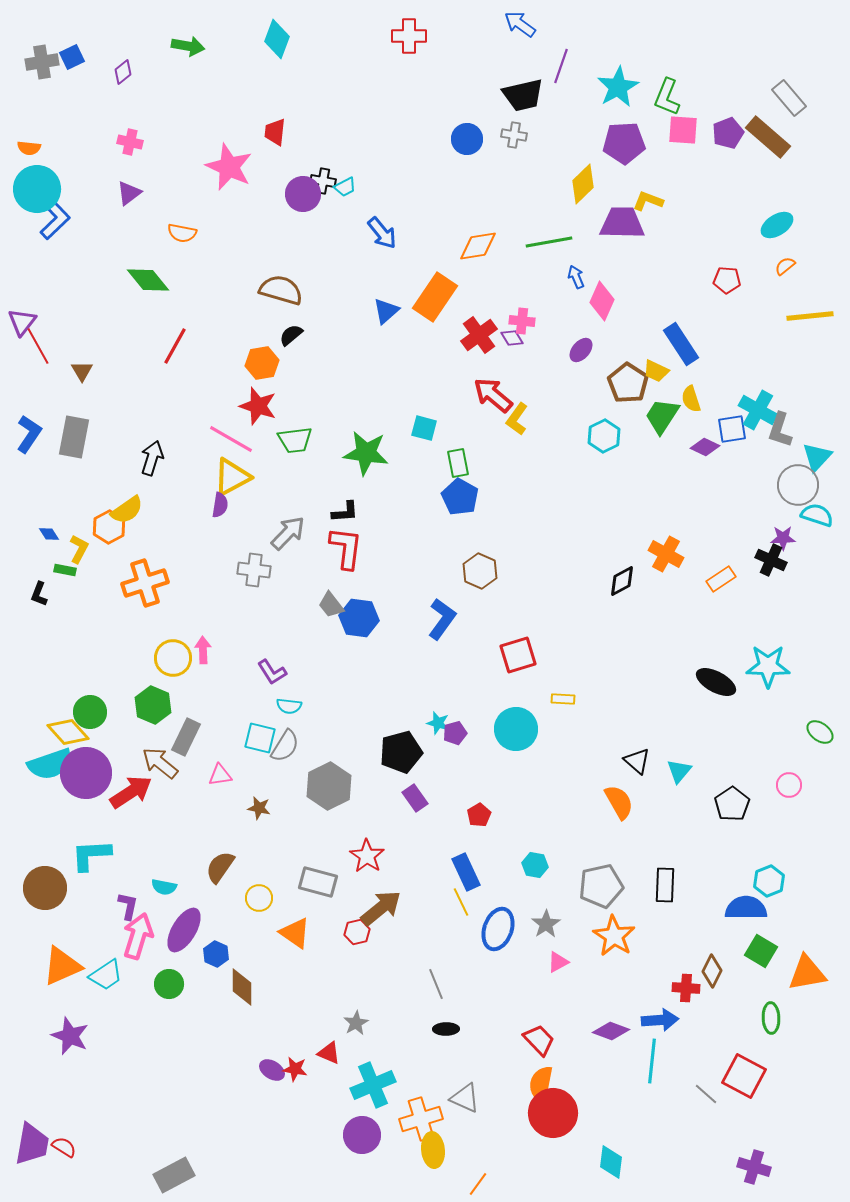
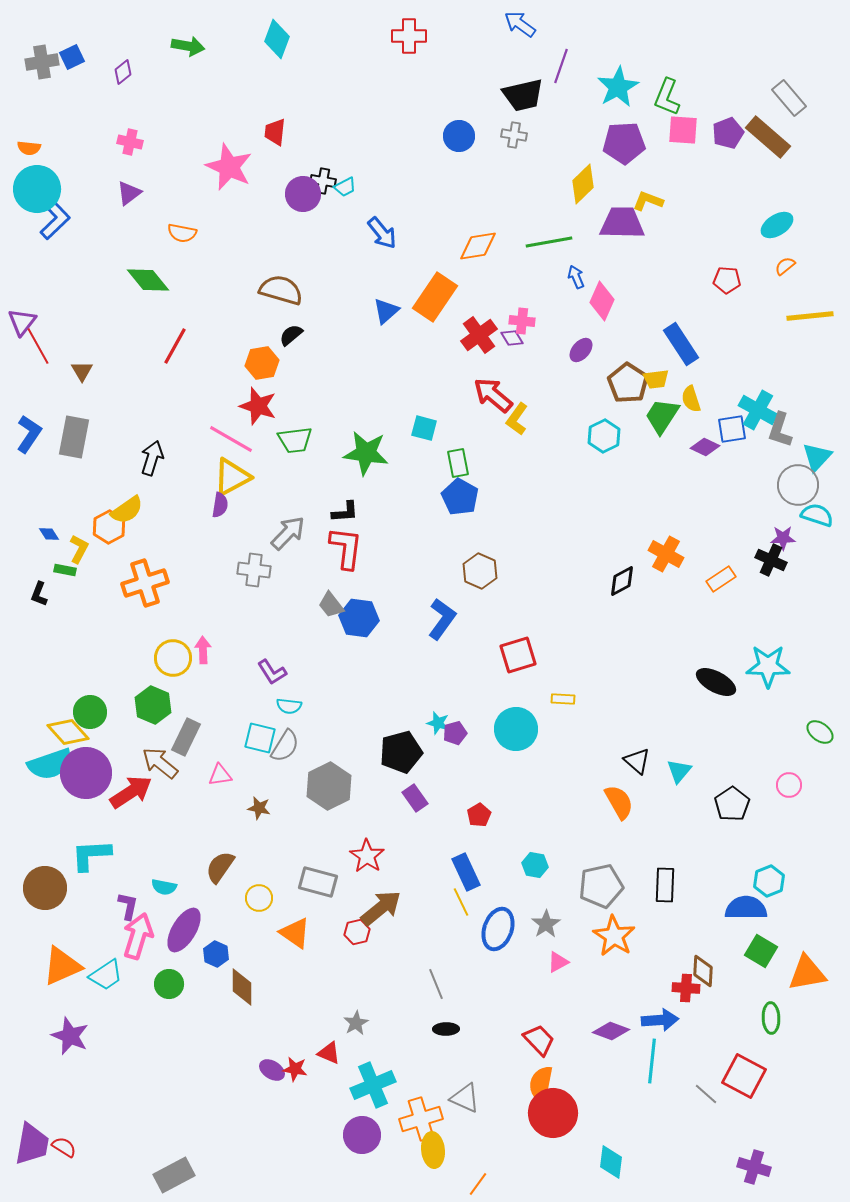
blue circle at (467, 139): moved 8 px left, 3 px up
yellow trapezoid at (656, 371): moved 8 px down; rotated 32 degrees counterclockwise
brown diamond at (712, 971): moved 9 px left; rotated 24 degrees counterclockwise
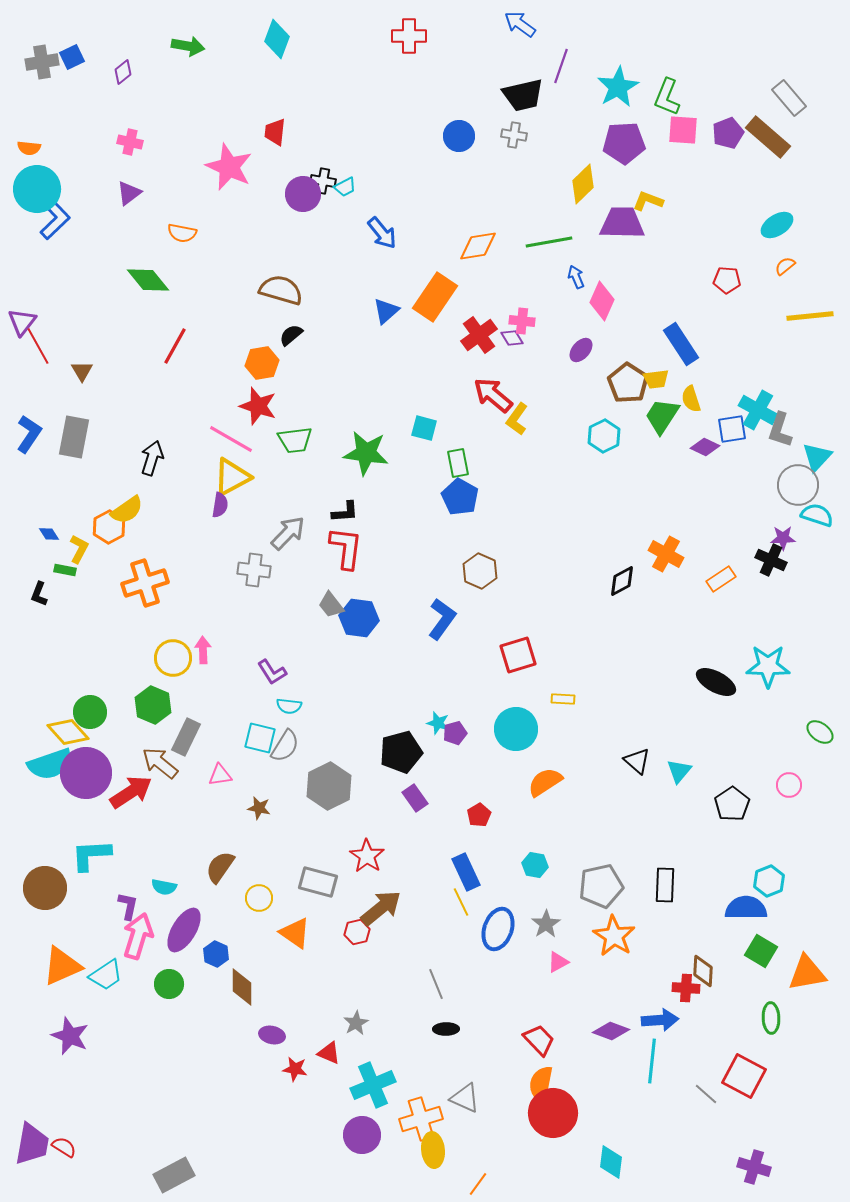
orange semicircle at (619, 802): moved 74 px left, 20 px up; rotated 93 degrees counterclockwise
purple ellipse at (272, 1070): moved 35 px up; rotated 20 degrees counterclockwise
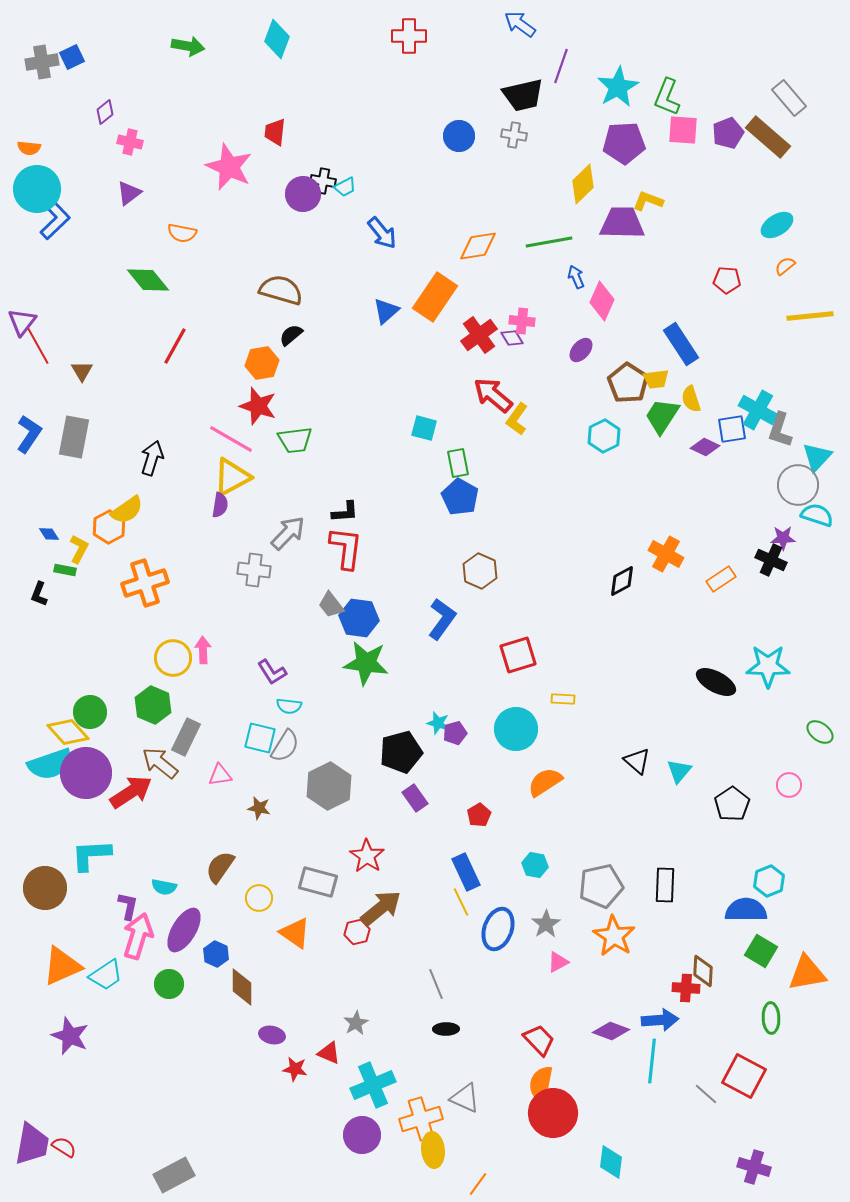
purple diamond at (123, 72): moved 18 px left, 40 px down
green star at (366, 453): moved 210 px down
blue semicircle at (746, 908): moved 2 px down
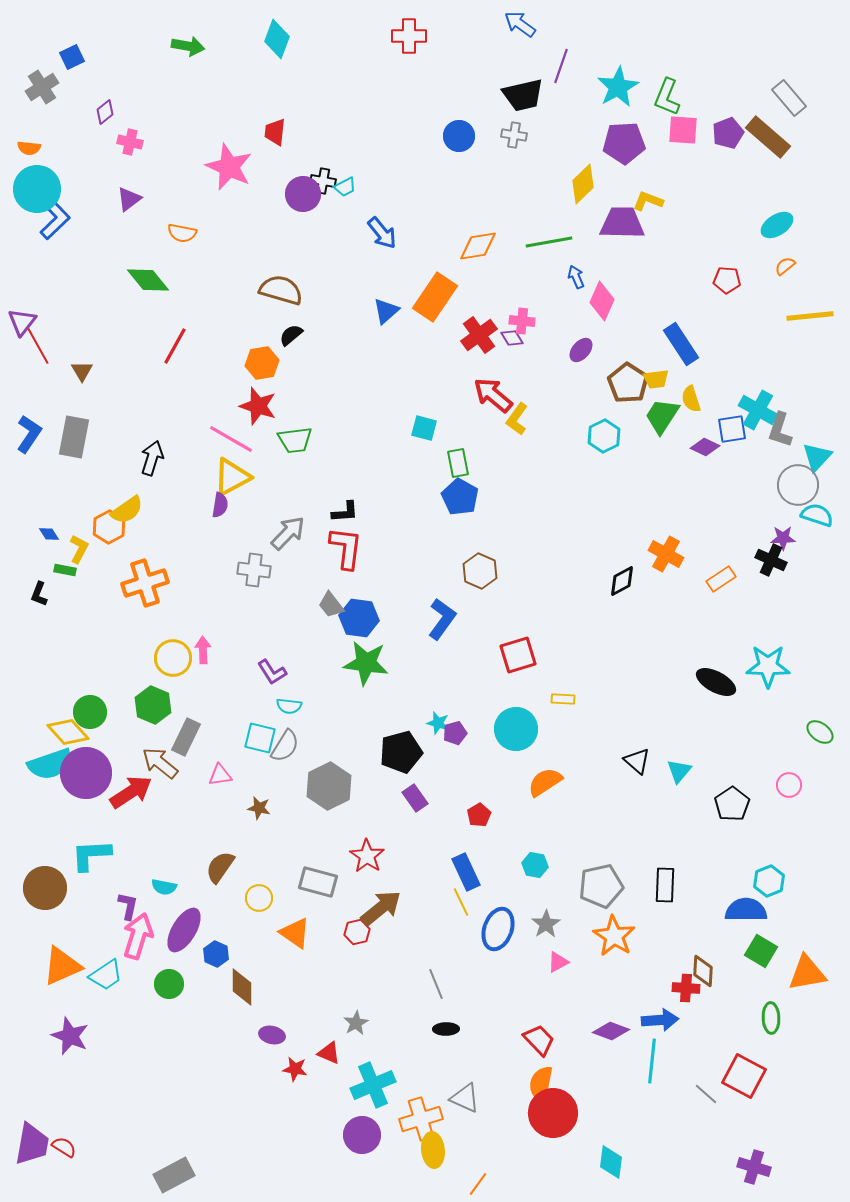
gray cross at (42, 62): moved 25 px down; rotated 24 degrees counterclockwise
purple triangle at (129, 193): moved 6 px down
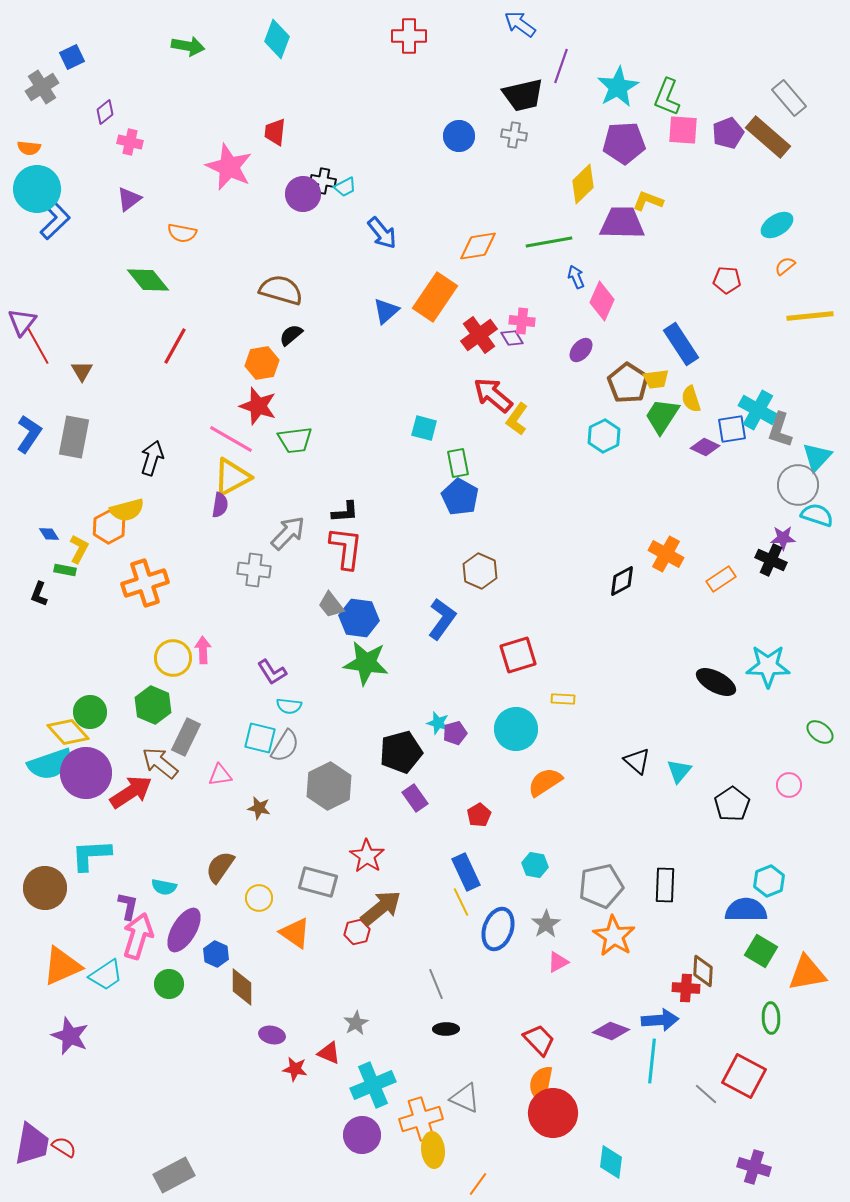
yellow semicircle at (127, 510): rotated 20 degrees clockwise
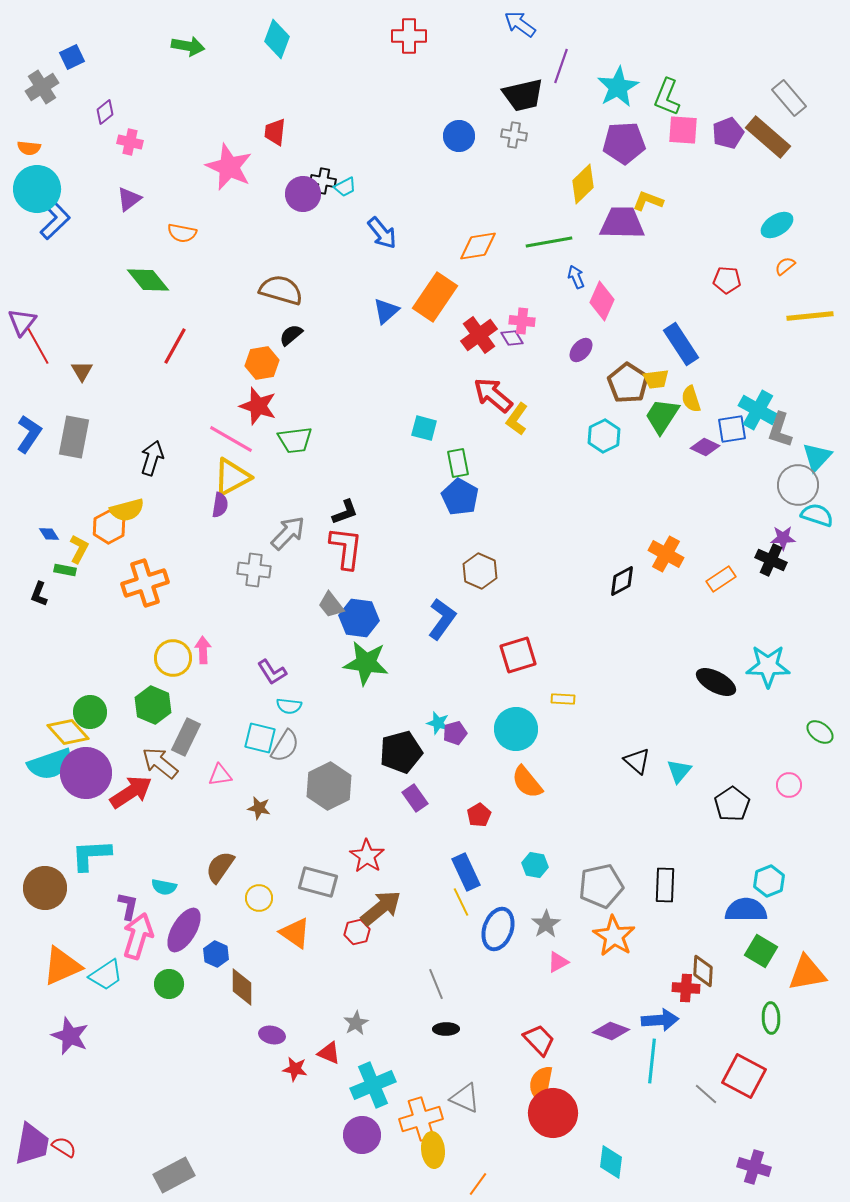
black L-shape at (345, 512): rotated 16 degrees counterclockwise
orange semicircle at (545, 782): moved 18 px left; rotated 96 degrees counterclockwise
